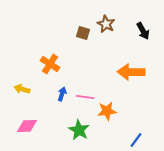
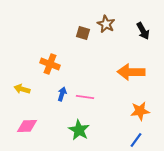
orange cross: rotated 12 degrees counterclockwise
orange star: moved 33 px right
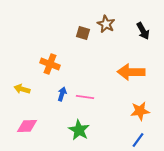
blue line: moved 2 px right
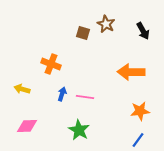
orange cross: moved 1 px right
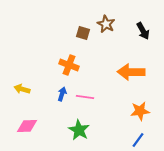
orange cross: moved 18 px right, 1 px down
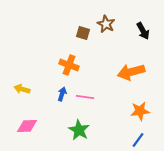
orange arrow: rotated 16 degrees counterclockwise
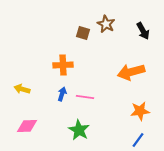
orange cross: moved 6 px left; rotated 24 degrees counterclockwise
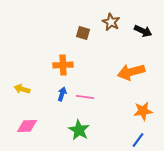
brown star: moved 5 px right, 2 px up
black arrow: rotated 36 degrees counterclockwise
orange star: moved 3 px right
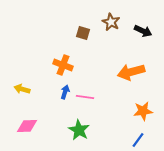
orange cross: rotated 24 degrees clockwise
blue arrow: moved 3 px right, 2 px up
